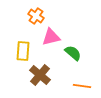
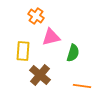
green semicircle: rotated 66 degrees clockwise
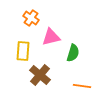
orange cross: moved 5 px left, 2 px down
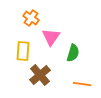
pink triangle: rotated 42 degrees counterclockwise
brown cross: rotated 10 degrees clockwise
orange line: moved 2 px up
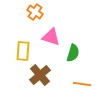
orange cross: moved 4 px right, 6 px up
pink triangle: rotated 48 degrees counterclockwise
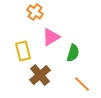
pink triangle: rotated 48 degrees counterclockwise
yellow rectangle: rotated 18 degrees counterclockwise
orange line: rotated 36 degrees clockwise
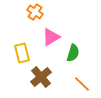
yellow rectangle: moved 1 px left, 2 px down
brown cross: moved 1 px right, 2 px down
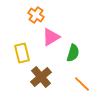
orange cross: moved 1 px right, 3 px down
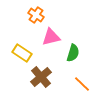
pink triangle: rotated 18 degrees clockwise
yellow rectangle: rotated 42 degrees counterclockwise
